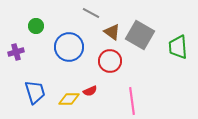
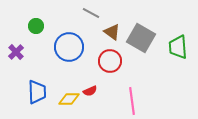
gray square: moved 1 px right, 3 px down
purple cross: rotated 28 degrees counterclockwise
blue trapezoid: moved 2 px right; rotated 15 degrees clockwise
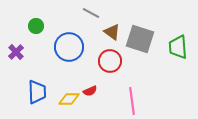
gray square: moved 1 px left, 1 px down; rotated 12 degrees counterclockwise
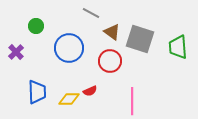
blue circle: moved 1 px down
pink line: rotated 8 degrees clockwise
